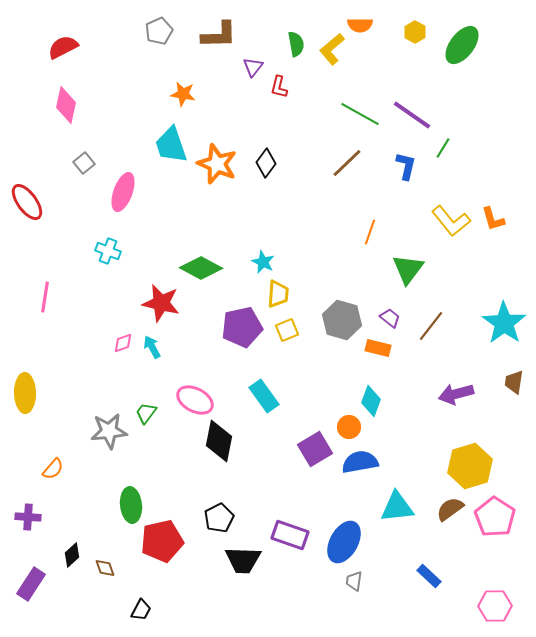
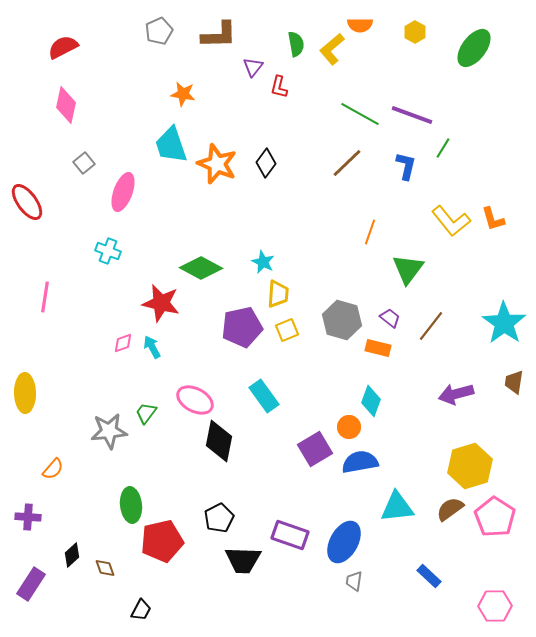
green ellipse at (462, 45): moved 12 px right, 3 px down
purple line at (412, 115): rotated 15 degrees counterclockwise
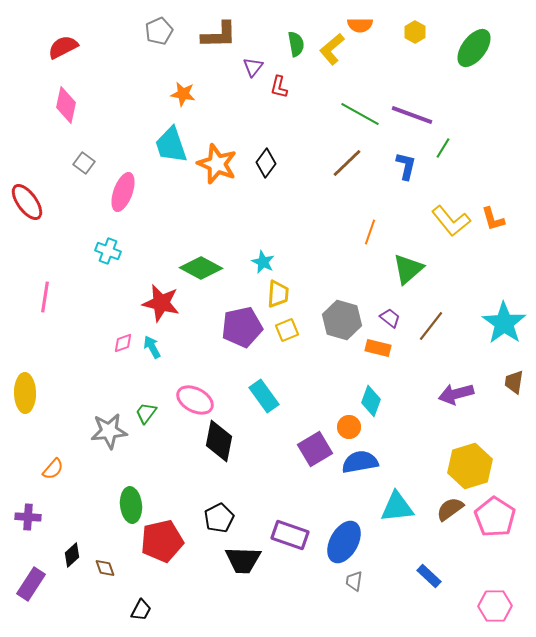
gray square at (84, 163): rotated 15 degrees counterclockwise
green triangle at (408, 269): rotated 12 degrees clockwise
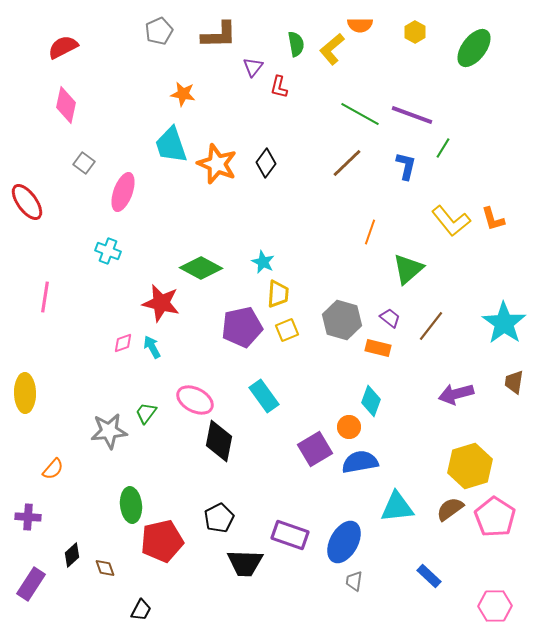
black trapezoid at (243, 560): moved 2 px right, 3 px down
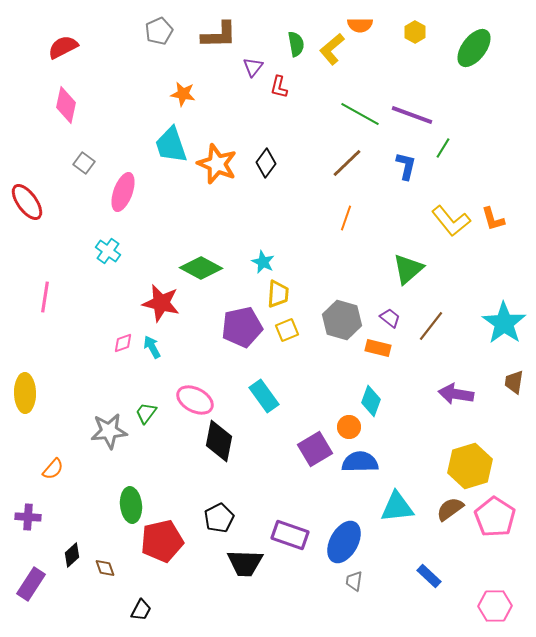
orange line at (370, 232): moved 24 px left, 14 px up
cyan cross at (108, 251): rotated 15 degrees clockwise
purple arrow at (456, 394): rotated 24 degrees clockwise
blue semicircle at (360, 462): rotated 9 degrees clockwise
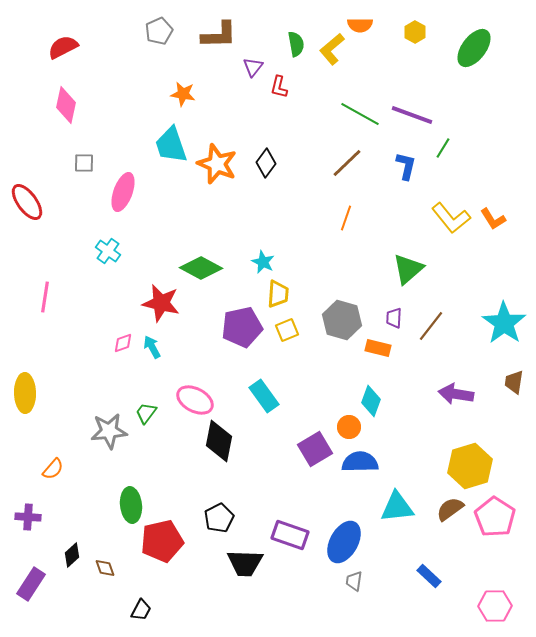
gray square at (84, 163): rotated 35 degrees counterclockwise
orange L-shape at (493, 219): rotated 16 degrees counterclockwise
yellow L-shape at (451, 221): moved 3 px up
purple trapezoid at (390, 318): moved 4 px right; rotated 125 degrees counterclockwise
